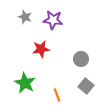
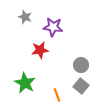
purple star: moved 7 px down
red star: moved 1 px left, 1 px down
gray circle: moved 6 px down
gray square: moved 5 px left
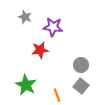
green star: moved 1 px right, 2 px down
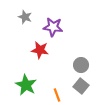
red star: rotated 18 degrees clockwise
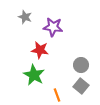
green star: moved 8 px right, 10 px up
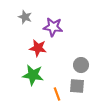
red star: moved 2 px left, 2 px up
green star: moved 1 px left; rotated 20 degrees counterclockwise
gray square: moved 4 px left; rotated 35 degrees counterclockwise
orange line: moved 1 px up
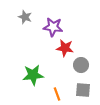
red star: moved 27 px right
green star: rotated 15 degrees counterclockwise
gray square: moved 6 px right, 4 px down
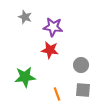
red star: moved 15 px left, 2 px down
green star: moved 8 px left, 2 px down
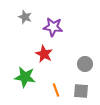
red star: moved 6 px left, 4 px down; rotated 18 degrees clockwise
gray circle: moved 4 px right, 1 px up
green star: rotated 15 degrees clockwise
gray square: moved 2 px left, 1 px down
orange line: moved 1 px left, 4 px up
